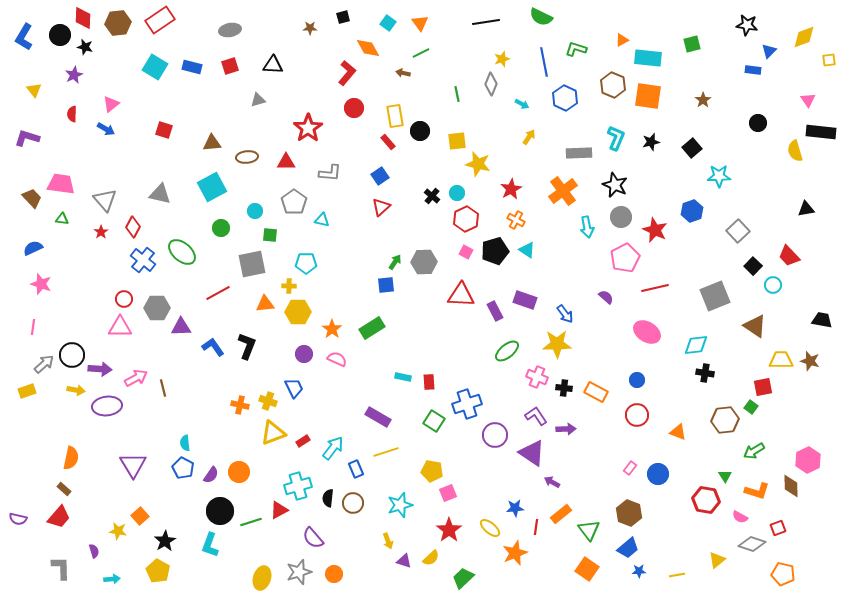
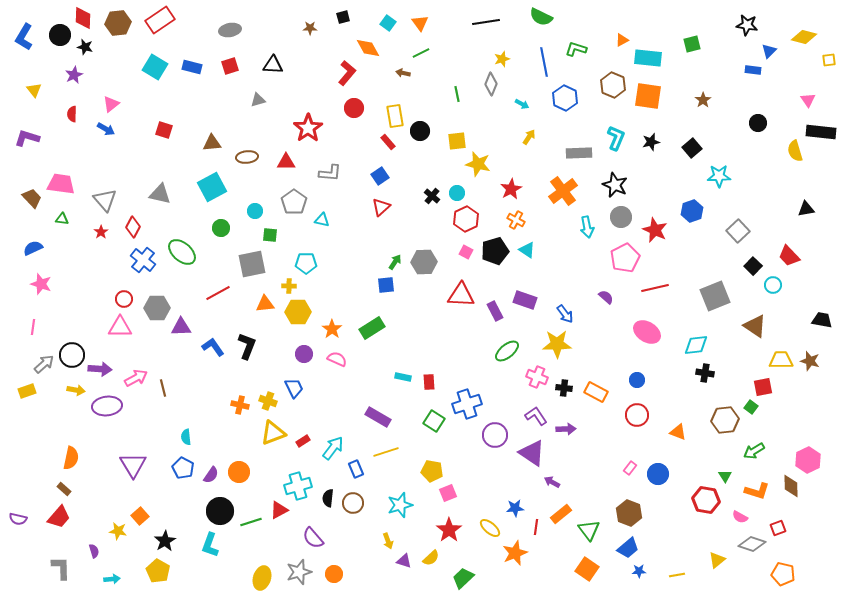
yellow diamond at (804, 37): rotated 35 degrees clockwise
cyan semicircle at (185, 443): moved 1 px right, 6 px up
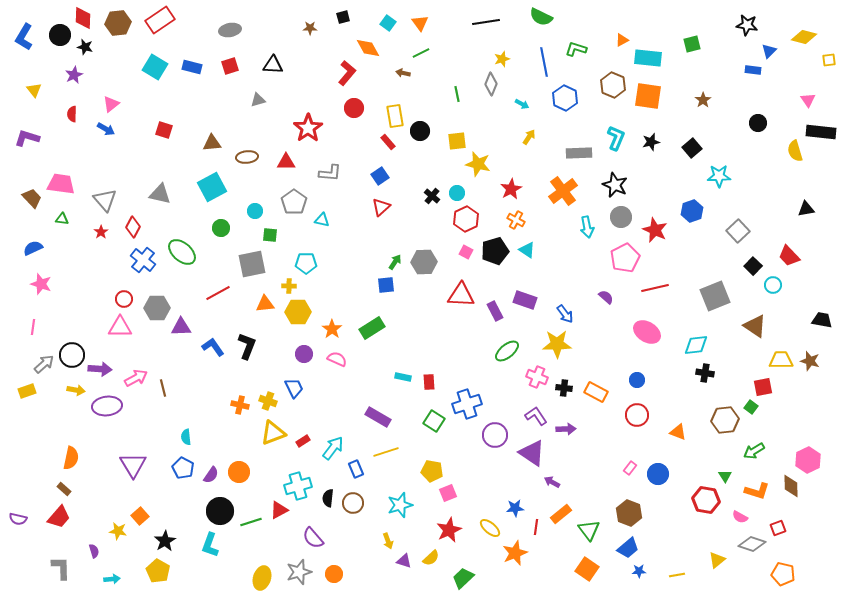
red star at (449, 530): rotated 10 degrees clockwise
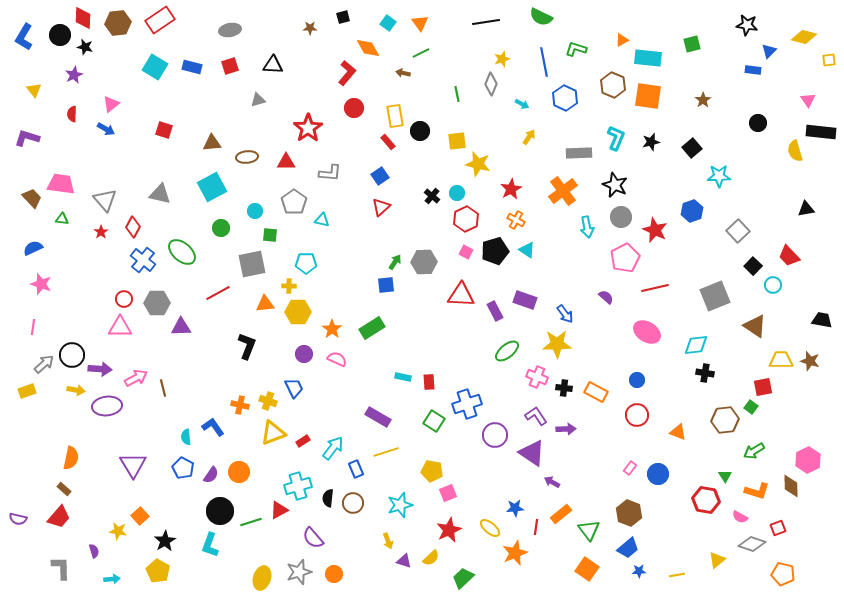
gray hexagon at (157, 308): moved 5 px up
blue L-shape at (213, 347): moved 80 px down
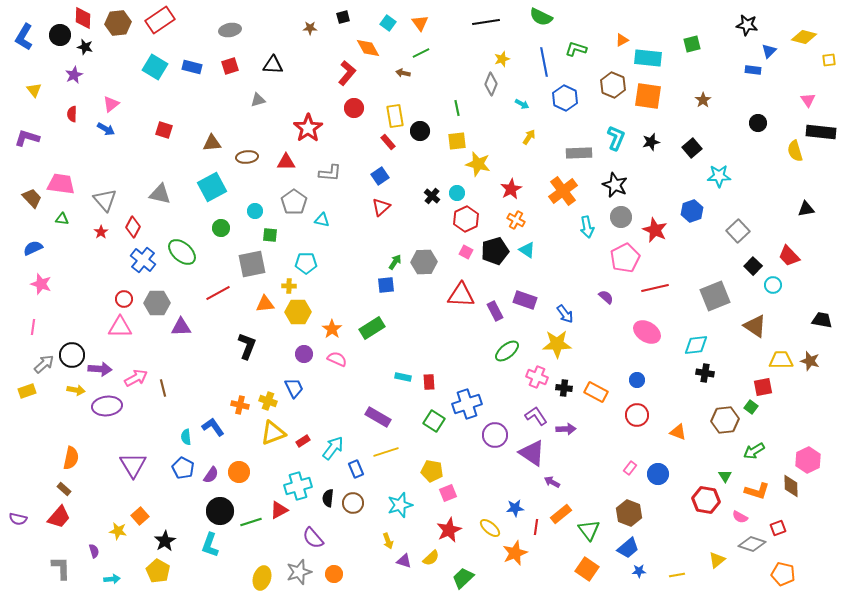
green line at (457, 94): moved 14 px down
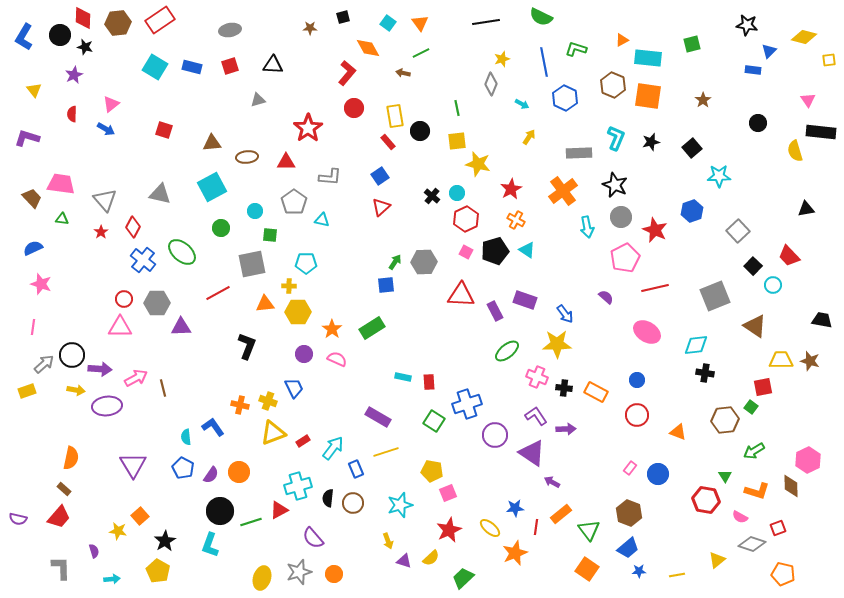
gray L-shape at (330, 173): moved 4 px down
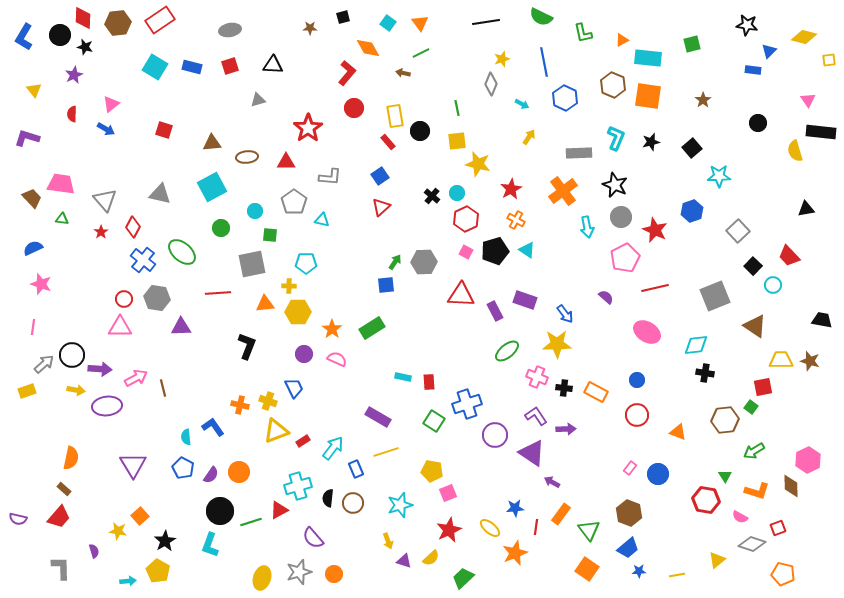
green L-shape at (576, 49): moved 7 px right, 16 px up; rotated 120 degrees counterclockwise
red line at (218, 293): rotated 25 degrees clockwise
gray hexagon at (157, 303): moved 5 px up; rotated 10 degrees clockwise
yellow triangle at (273, 433): moved 3 px right, 2 px up
orange rectangle at (561, 514): rotated 15 degrees counterclockwise
cyan arrow at (112, 579): moved 16 px right, 2 px down
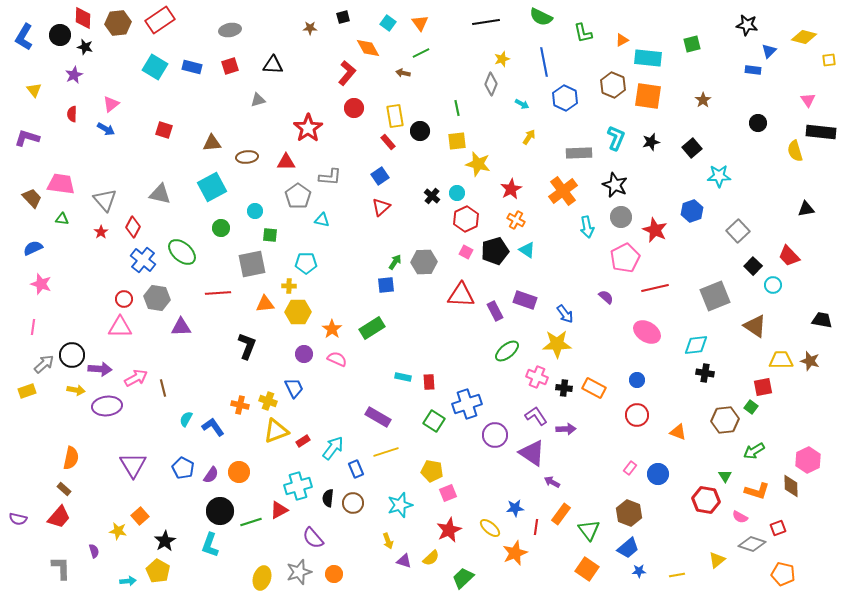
gray pentagon at (294, 202): moved 4 px right, 6 px up
orange rectangle at (596, 392): moved 2 px left, 4 px up
cyan semicircle at (186, 437): moved 18 px up; rotated 35 degrees clockwise
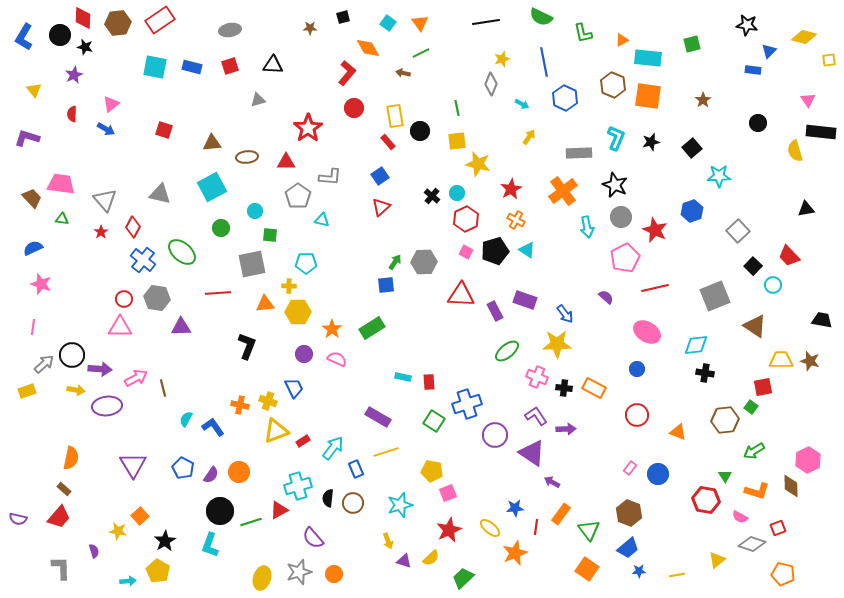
cyan square at (155, 67): rotated 20 degrees counterclockwise
blue circle at (637, 380): moved 11 px up
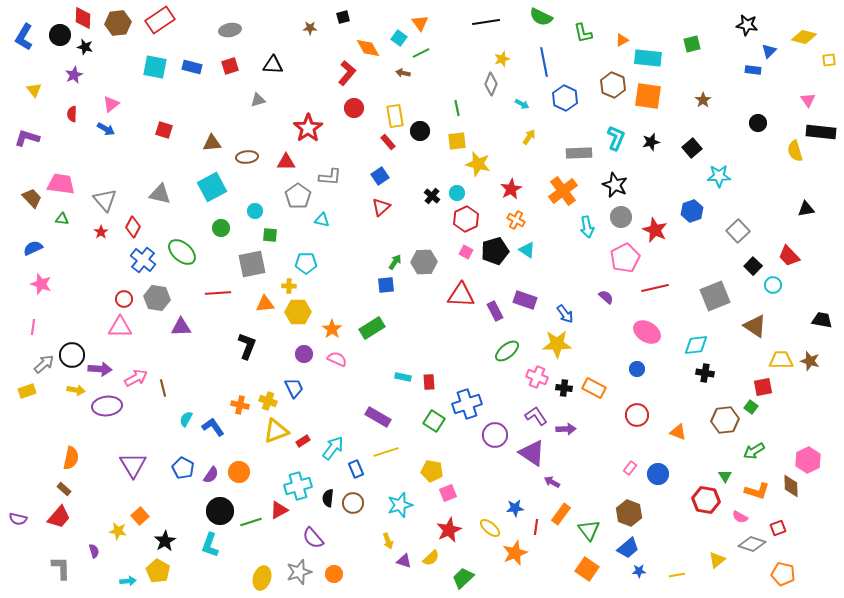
cyan square at (388, 23): moved 11 px right, 15 px down
